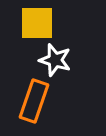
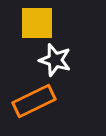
orange rectangle: rotated 45 degrees clockwise
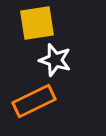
yellow square: rotated 9 degrees counterclockwise
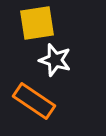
orange rectangle: rotated 60 degrees clockwise
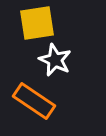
white star: rotated 8 degrees clockwise
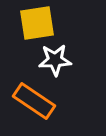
white star: rotated 28 degrees counterclockwise
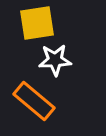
orange rectangle: rotated 6 degrees clockwise
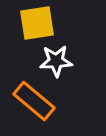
white star: moved 1 px right, 1 px down
